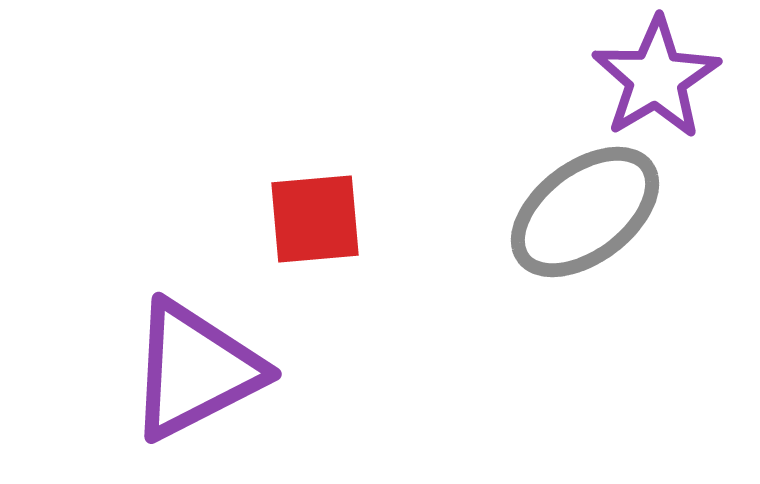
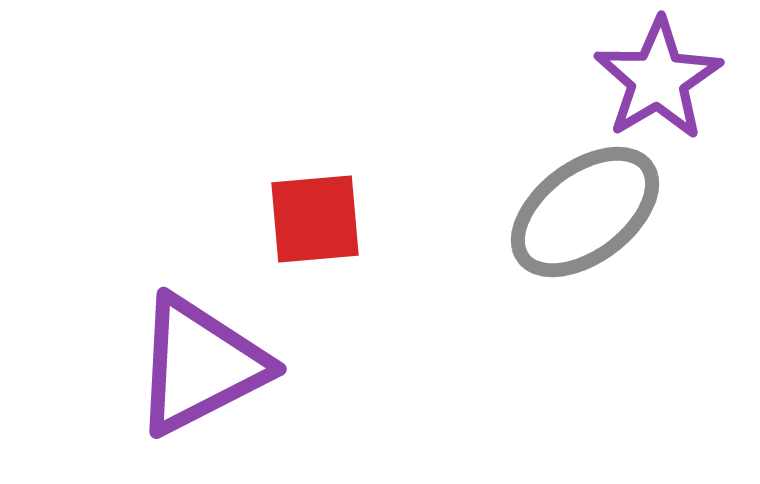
purple star: moved 2 px right, 1 px down
purple triangle: moved 5 px right, 5 px up
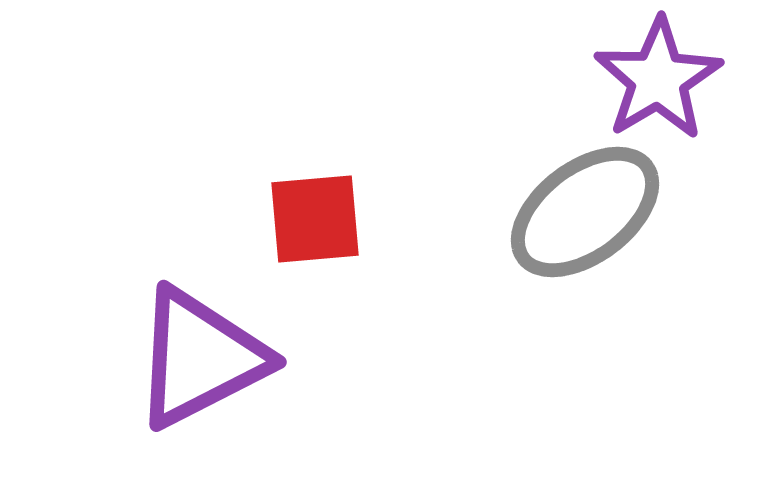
purple triangle: moved 7 px up
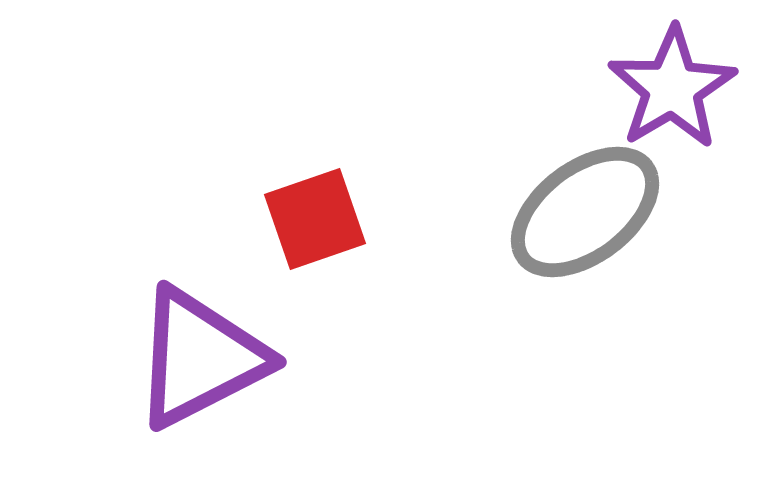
purple star: moved 14 px right, 9 px down
red square: rotated 14 degrees counterclockwise
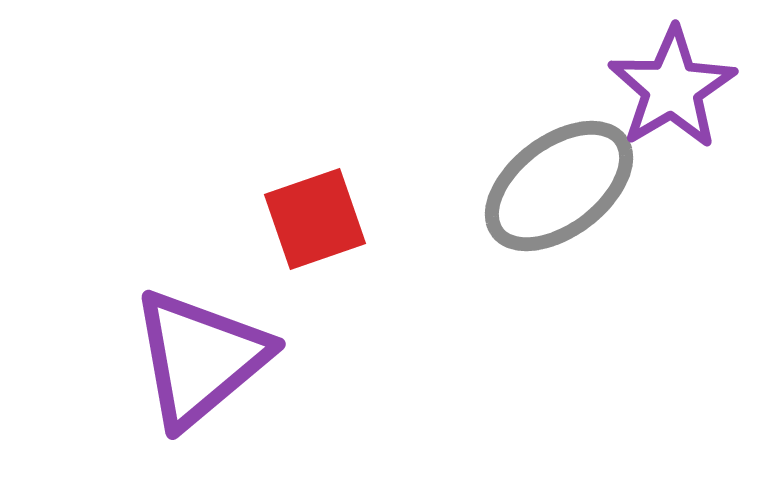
gray ellipse: moved 26 px left, 26 px up
purple triangle: rotated 13 degrees counterclockwise
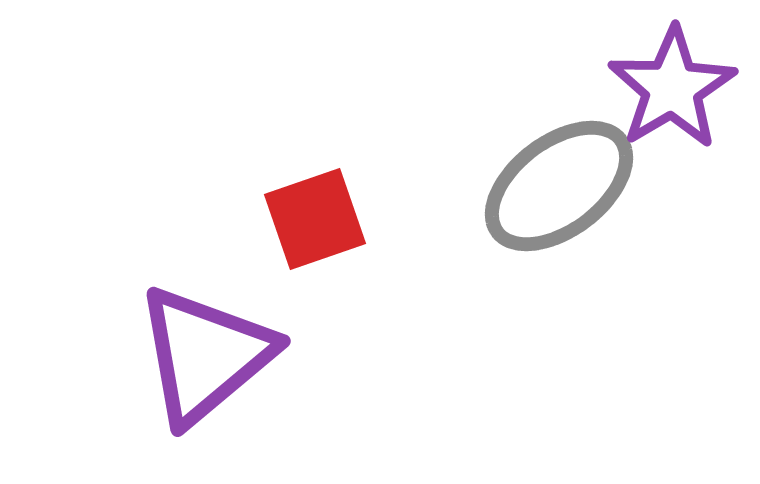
purple triangle: moved 5 px right, 3 px up
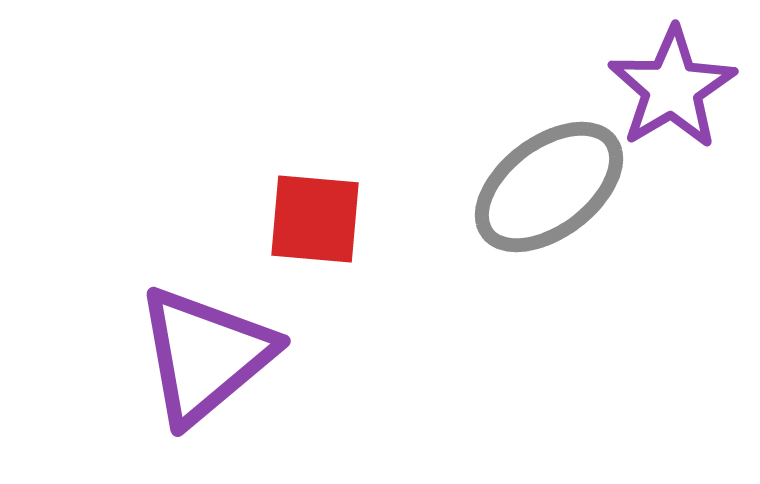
gray ellipse: moved 10 px left, 1 px down
red square: rotated 24 degrees clockwise
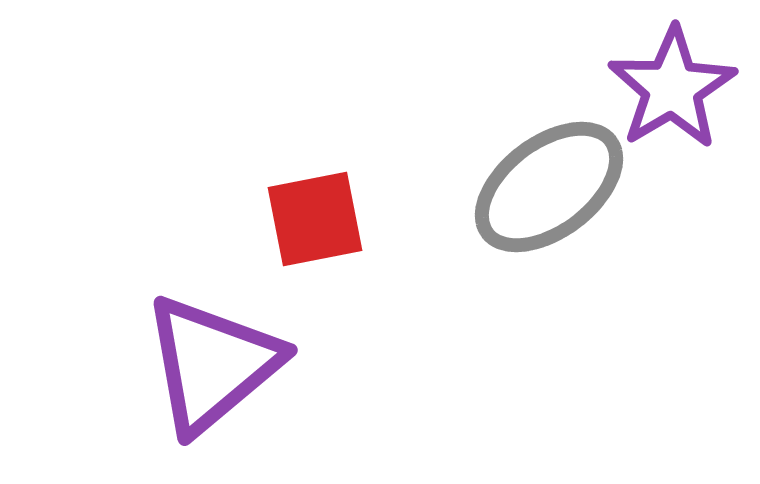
red square: rotated 16 degrees counterclockwise
purple triangle: moved 7 px right, 9 px down
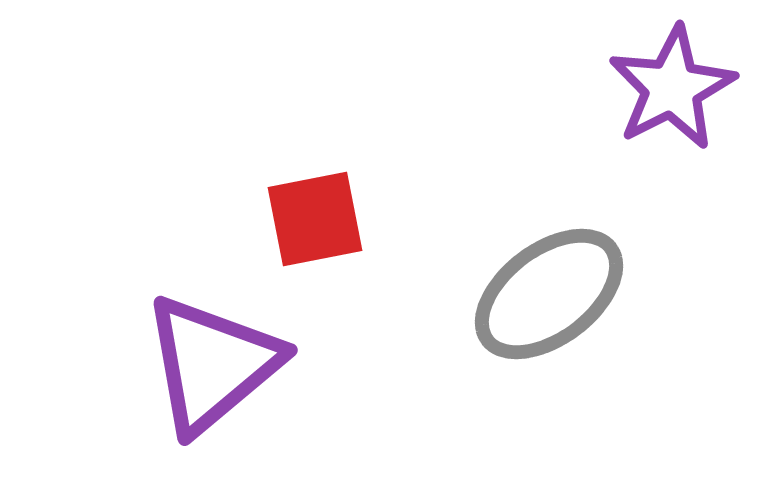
purple star: rotated 4 degrees clockwise
gray ellipse: moved 107 px down
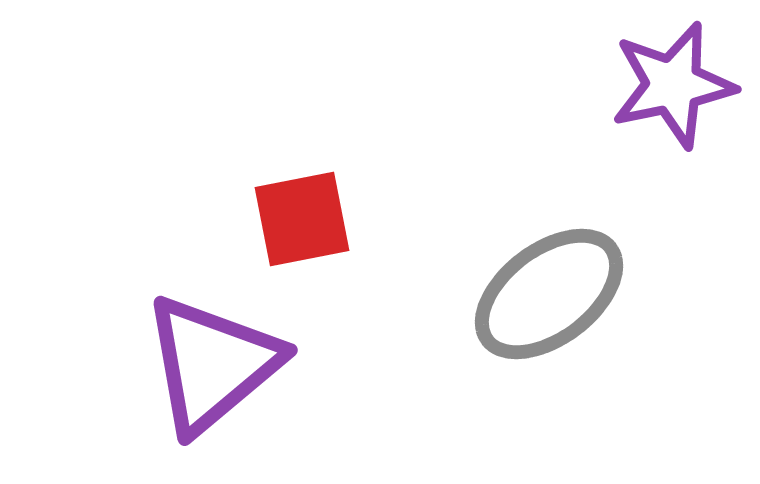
purple star: moved 1 px right, 3 px up; rotated 15 degrees clockwise
red square: moved 13 px left
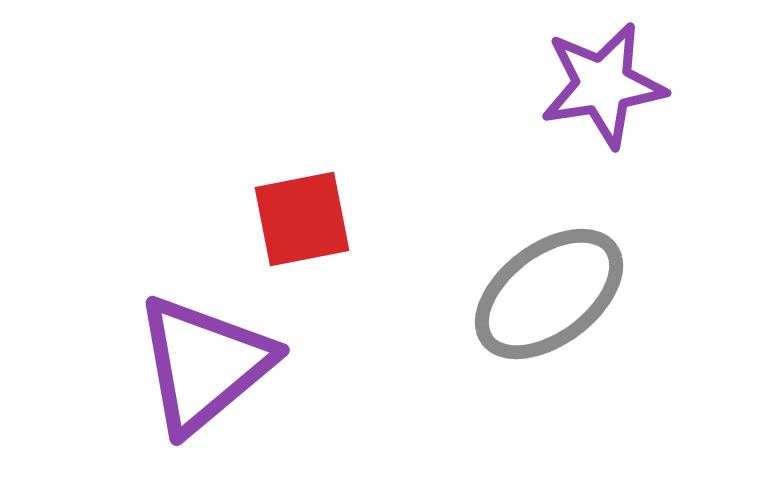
purple star: moved 70 px left; rotated 3 degrees clockwise
purple triangle: moved 8 px left
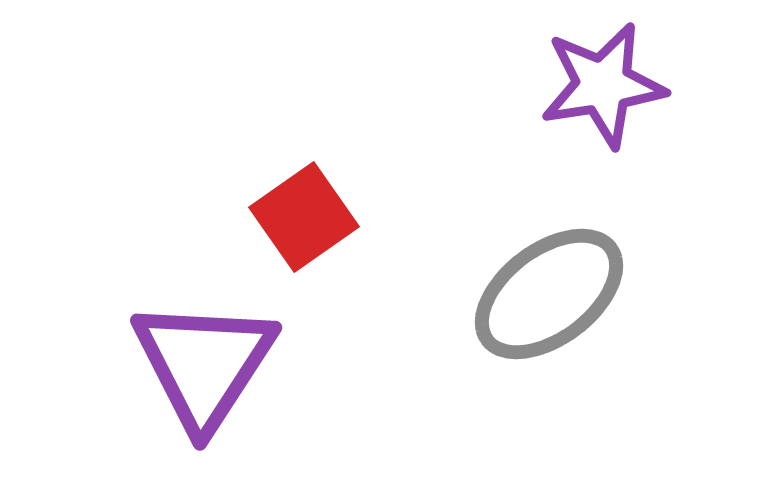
red square: moved 2 px right, 2 px up; rotated 24 degrees counterclockwise
purple triangle: rotated 17 degrees counterclockwise
